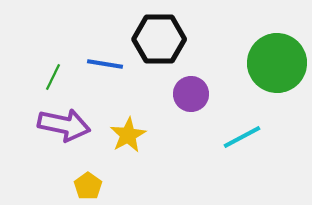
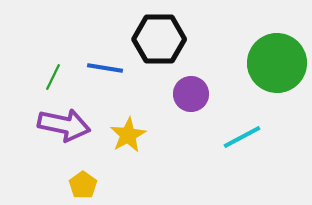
blue line: moved 4 px down
yellow pentagon: moved 5 px left, 1 px up
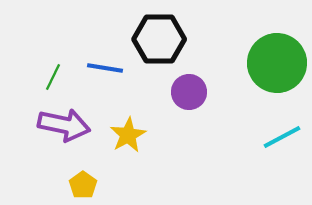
purple circle: moved 2 px left, 2 px up
cyan line: moved 40 px right
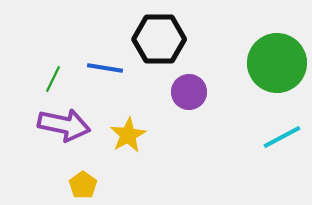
green line: moved 2 px down
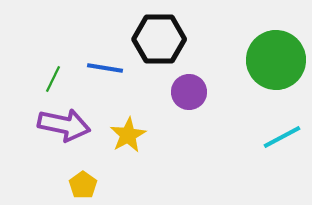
green circle: moved 1 px left, 3 px up
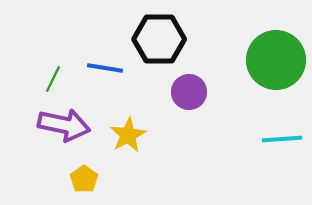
cyan line: moved 2 px down; rotated 24 degrees clockwise
yellow pentagon: moved 1 px right, 6 px up
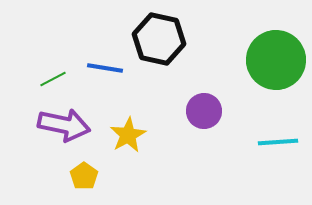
black hexagon: rotated 12 degrees clockwise
green line: rotated 36 degrees clockwise
purple circle: moved 15 px right, 19 px down
cyan line: moved 4 px left, 3 px down
yellow pentagon: moved 3 px up
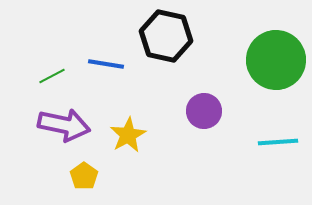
black hexagon: moved 7 px right, 3 px up
blue line: moved 1 px right, 4 px up
green line: moved 1 px left, 3 px up
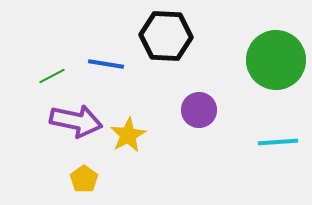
black hexagon: rotated 9 degrees counterclockwise
purple circle: moved 5 px left, 1 px up
purple arrow: moved 12 px right, 4 px up
yellow pentagon: moved 3 px down
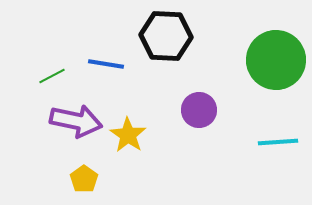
yellow star: rotated 9 degrees counterclockwise
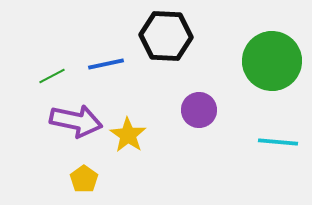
green circle: moved 4 px left, 1 px down
blue line: rotated 21 degrees counterclockwise
cyan line: rotated 9 degrees clockwise
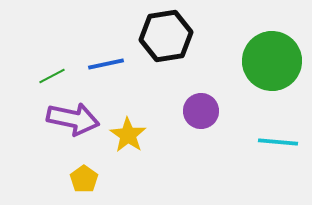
black hexagon: rotated 12 degrees counterclockwise
purple circle: moved 2 px right, 1 px down
purple arrow: moved 3 px left, 2 px up
